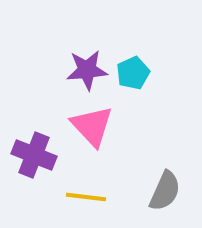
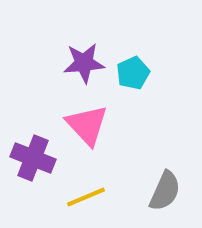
purple star: moved 3 px left, 7 px up
pink triangle: moved 5 px left, 1 px up
purple cross: moved 1 px left, 3 px down
yellow line: rotated 30 degrees counterclockwise
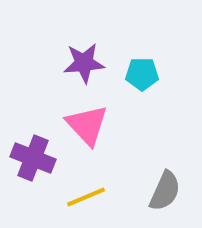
cyan pentagon: moved 9 px right, 1 px down; rotated 24 degrees clockwise
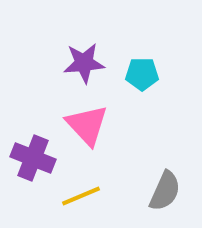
yellow line: moved 5 px left, 1 px up
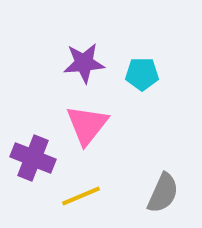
pink triangle: rotated 21 degrees clockwise
gray semicircle: moved 2 px left, 2 px down
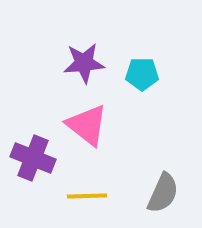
pink triangle: rotated 30 degrees counterclockwise
yellow line: moved 6 px right; rotated 21 degrees clockwise
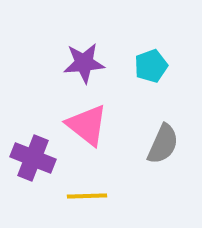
cyan pentagon: moved 9 px right, 8 px up; rotated 20 degrees counterclockwise
gray semicircle: moved 49 px up
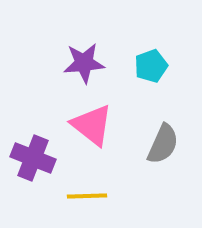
pink triangle: moved 5 px right
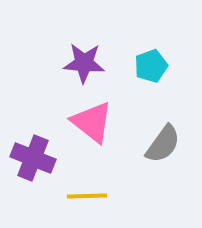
purple star: rotated 9 degrees clockwise
pink triangle: moved 3 px up
gray semicircle: rotated 12 degrees clockwise
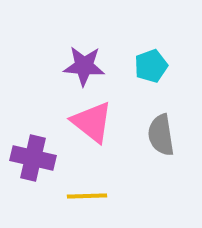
purple star: moved 3 px down
gray semicircle: moved 2 px left, 9 px up; rotated 135 degrees clockwise
purple cross: rotated 9 degrees counterclockwise
